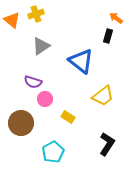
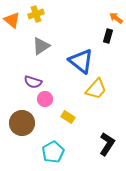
yellow trapezoid: moved 7 px left, 7 px up; rotated 10 degrees counterclockwise
brown circle: moved 1 px right
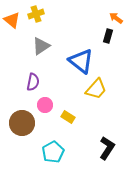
purple semicircle: rotated 96 degrees counterclockwise
pink circle: moved 6 px down
black L-shape: moved 4 px down
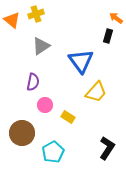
blue triangle: rotated 16 degrees clockwise
yellow trapezoid: moved 3 px down
brown circle: moved 10 px down
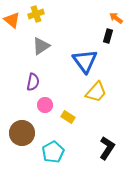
blue triangle: moved 4 px right
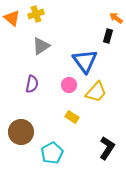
orange triangle: moved 2 px up
purple semicircle: moved 1 px left, 2 px down
pink circle: moved 24 px right, 20 px up
yellow rectangle: moved 4 px right
brown circle: moved 1 px left, 1 px up
cyan pentagon: moved 1 px left, 1 px down
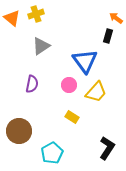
brown circle: moved 2 px left, 1 px up
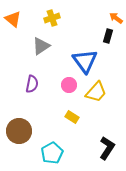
yellow cross: moved 16 px right, 4 px down
orange triangle: moved 1 px right, 1 px down
